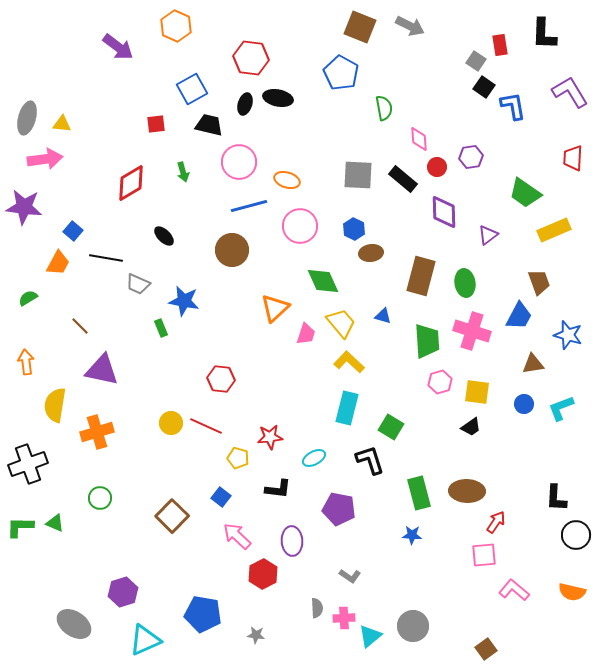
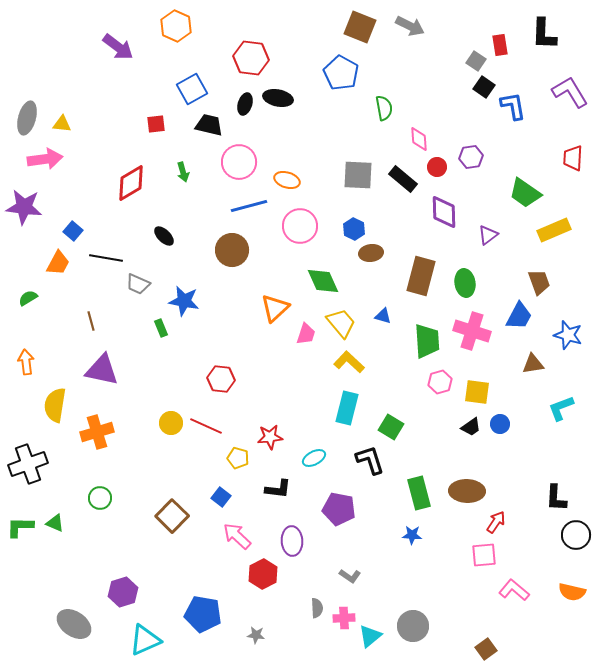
brown line at (80, 326): moved 11 px right, 5 px up; rotated 30 degrees clockwise
blue circle at (524, 404): moved 24 px left, 20 px down
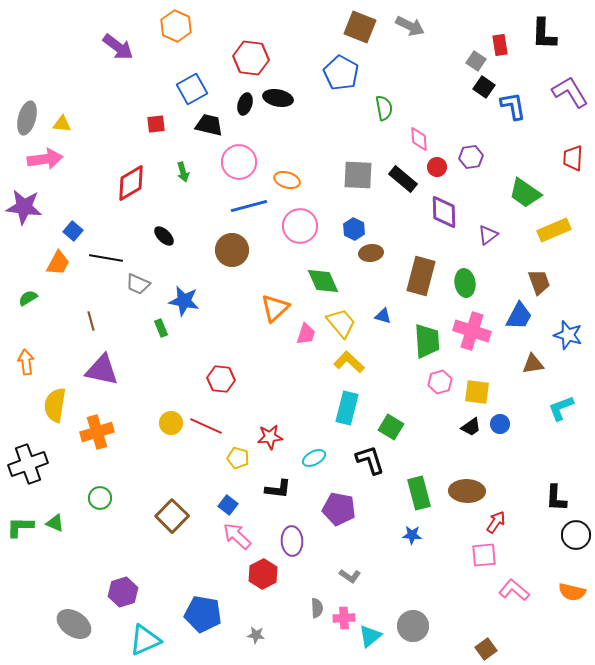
blue square at (221, 497): moved 7 px right, 8 px down
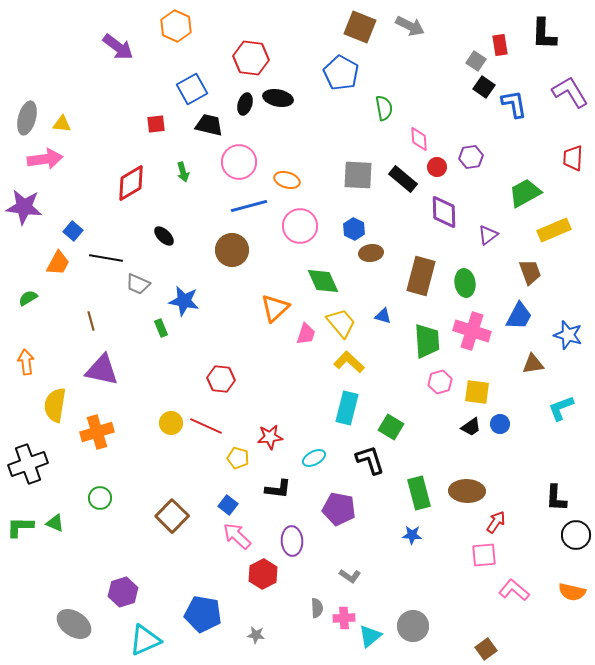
blue L-shape at (513, 106): moved 1 px right, 2 px up
green trapezoid at (525, 193): rotated 116 degrees clockwise
brown trapezoid at (539, 282): moved 9 px left, 10 px up
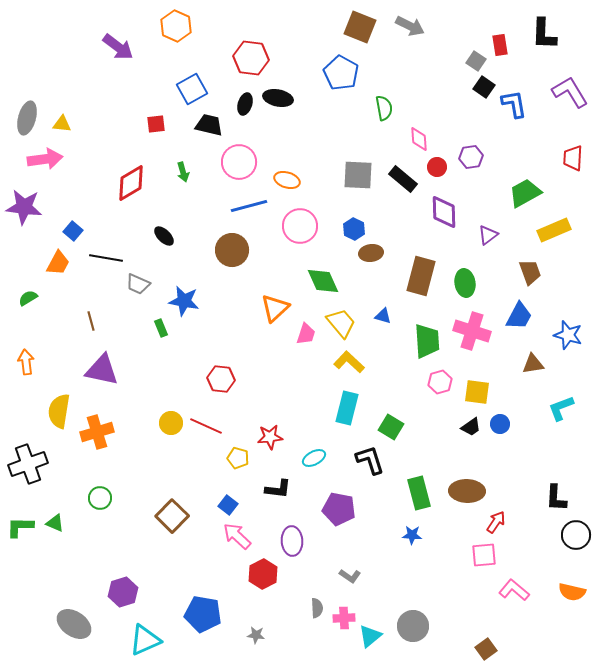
yellow semicircle at (55, 405): moved 4 px right, 6 px down
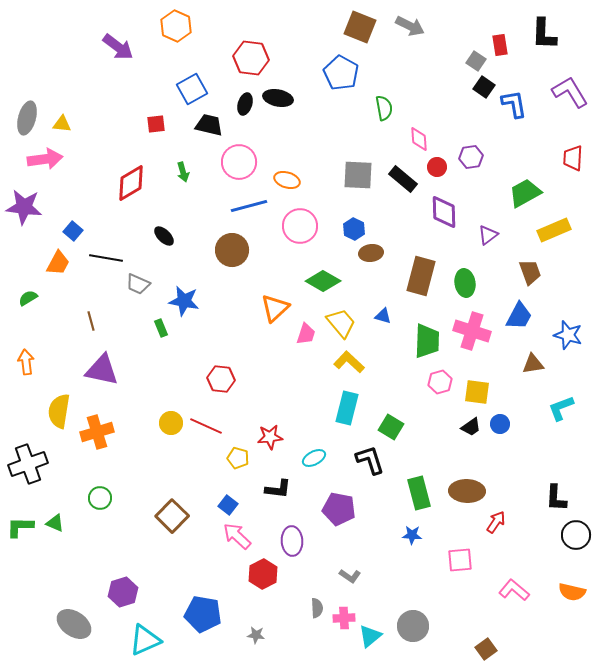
green diamond at (323, 281): rotated 36 degrees counterclockwise
green trapezoid at (427, 341): rotated 6 degrees clockwise
pink square at (484, 555): moved 24 px left, 5 px down
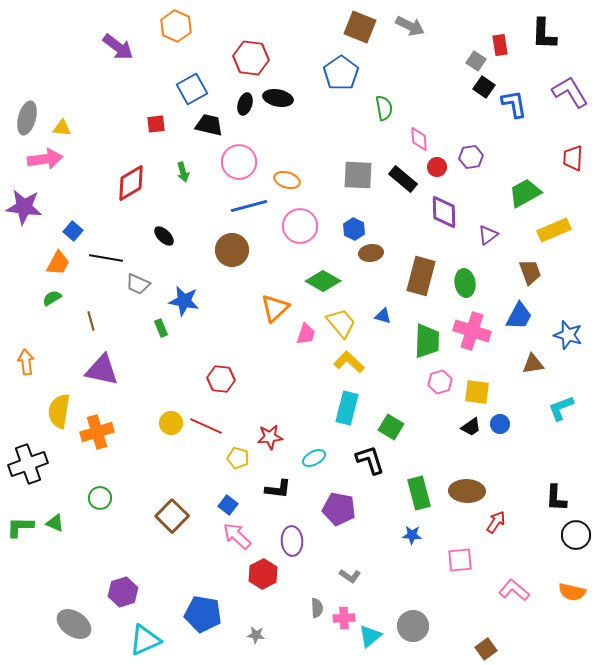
blue pentagon at (341, 73): rotated 8 degrees clockwise
yellow triangle at (62, 124): moved 4 px down
green semicircle at (28, 298): moved 24 px right
